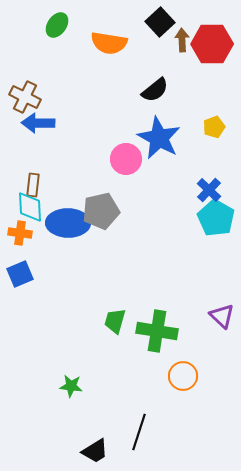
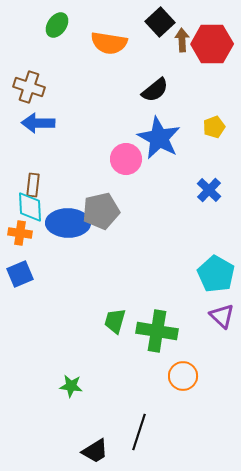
brown cross: moved 4 px right, 10 px up; rotated 8 degrees counterclockwise
cyan pentagon: moved 56 px down
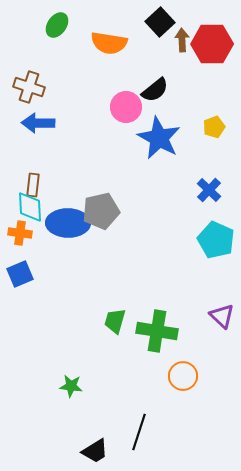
pink circle: moved 52 px up
cyan pentagon: moved 34 px up; rotated 6 degrees counterclockwise
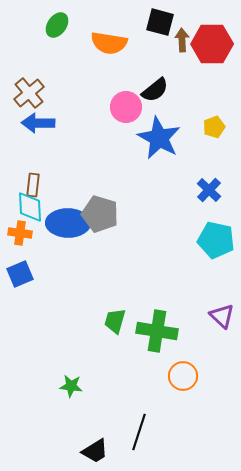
black square: rotated 32 degrees counterclockwise
brown cross: moved 6 px down; rotated 32 degrees clockwise
gray pentagon: moved 1 px left, 3 px down; rotated 30 degrees clockwise
cyan pentagon: rotated 12 degrees counterclockwise
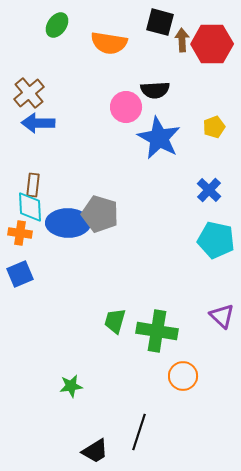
black semicircle: rotated 36 degrees clockwise
green star: rotated 15 degrees counterclockwise
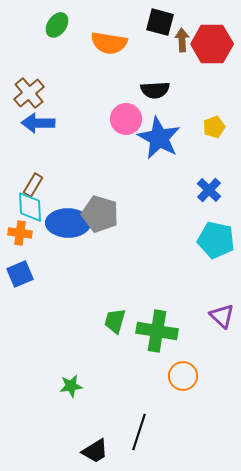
pink circle: moved 12 px down
brown rectangle: rotated 25 degrees clockwise
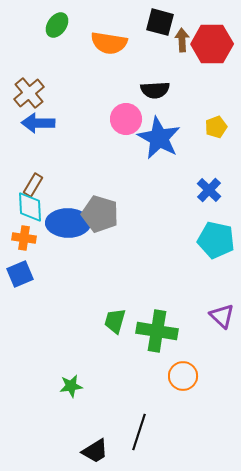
yellow pentagon: moved 2 px right
orange cross: moved 4 px right, 5 px down
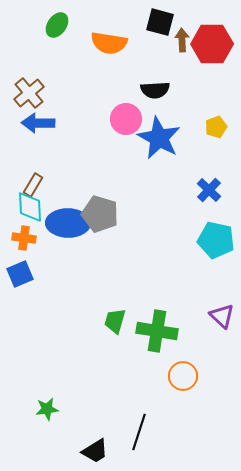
green star: moved 24 px left, 23 px down
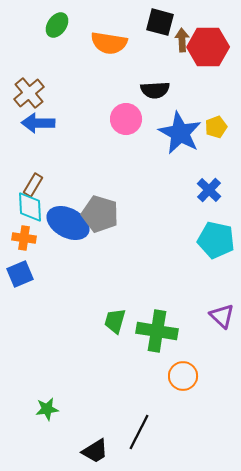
red hexagon: moved 4 px left, 3 px down
blue star: moved 21 px right, 5 px up
blue ellipse: rotated 27 degrees clockwise
black line: rotated 9 degrees clockwise
